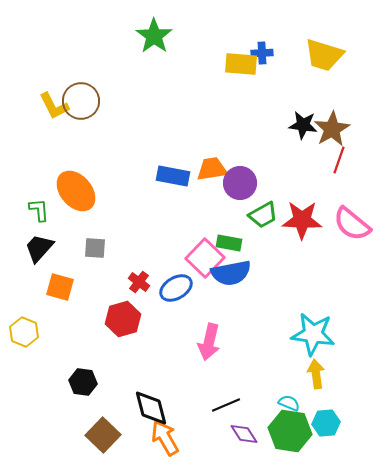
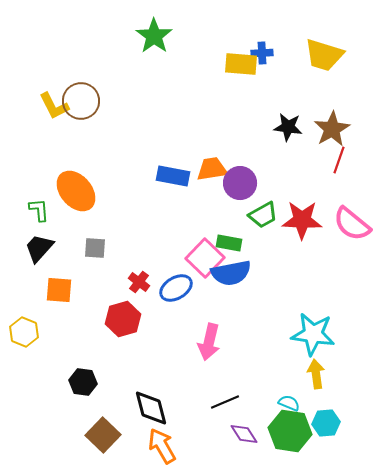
black star: moved 15 px left, 2 px down
orange square: moved 1 px left, 3 px down; rotated 12 degrees counterclockwise
black line: moved 1 px left, 3 px up
orange arrow: moved 3 px left, 8 px down
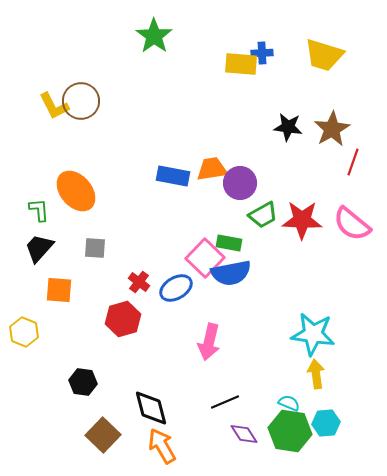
red line: moved 14 px right, 2 px down
